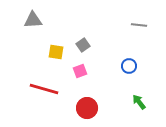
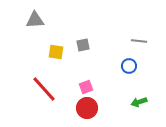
gray triangle: moved 2 px right
gray line: moved 16 px down
gray square: rotated 24 degrees clockwise
pink square: moved 6 px right, 16 px down
red line: rotated 32 degrees clockwise
green arrow: rotated 70 degrees counterclockwise
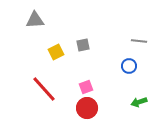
yellow square: rotated 35 degrees counterclockwise
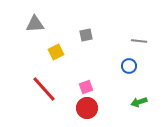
gray triangle: moved 4 px down
gray square: moved 3 px right, 10 px up
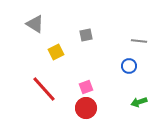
gray triangle: rotated 36 degrees clockwise
red circle: moved 1 px left
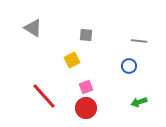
gray triangle: moved 2 px left, 4 px down
gray square: rotated 16 degrees clockwise
yellow square: moved 16 px right, 8 px down
red line: moved 7 px down
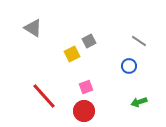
gray square: moved 3 px right, 6 px down; rotated 32 degrees counterclockwise
gray line: rotated 28 degrees clockwise
yellow square: moved 6 px up
red circle: moved 2 px left, 3 px down
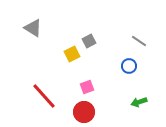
pink square: moved 1 px right
red circle: moved 1 px down
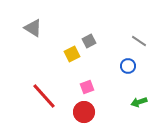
blue circle: moved 1 px left
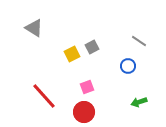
gray triangle: moved 1 px right
gray square: moved 3 px right, 6 px down
